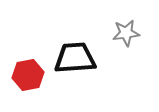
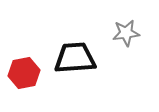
red hexagon: moved 4 px left, 2 px up
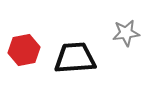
red hexagon: moved 23 px up
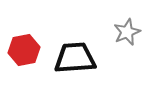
gray star: moved 1 px right, 1 px up; rotated 16 degrees counterclockwise
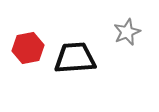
red hexagon: moved 4 px right, 2 px up
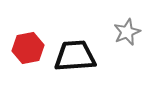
black trapezoid: moved 2 px up
